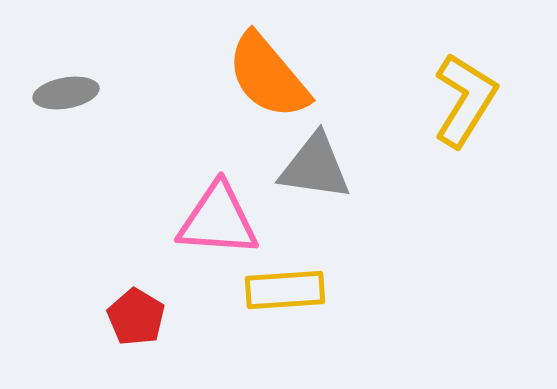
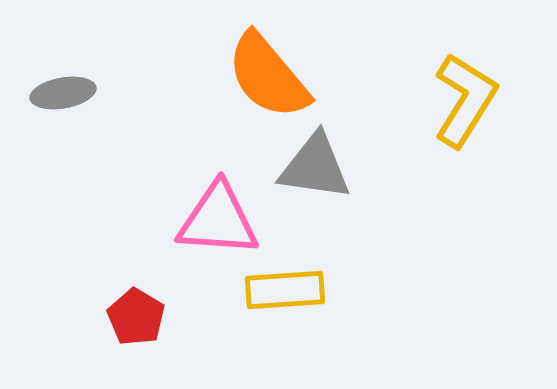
gray ellipse: moved 3 px left
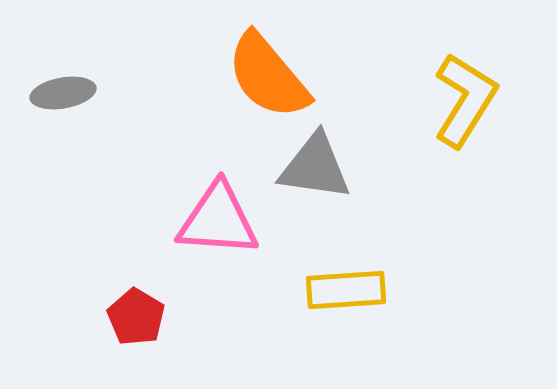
yellow rectangle: moved 61 px right
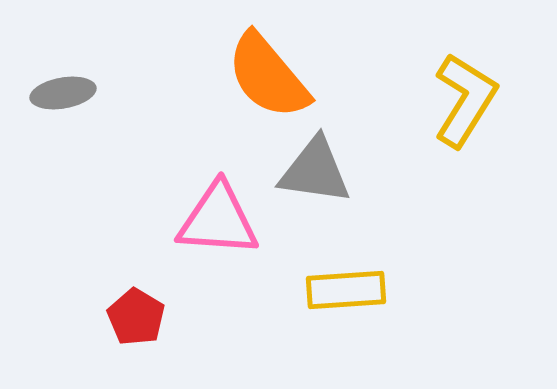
gray triangle: moved 4 px down
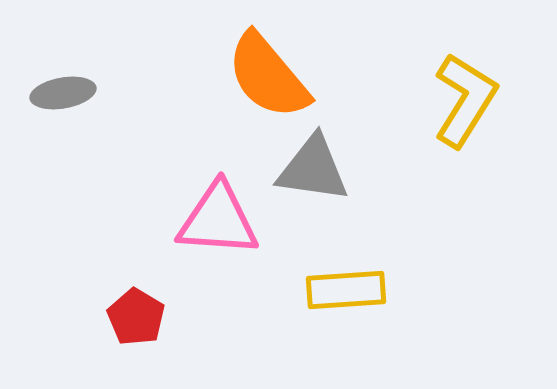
gray triangle: moved 2 px left, 2 px up
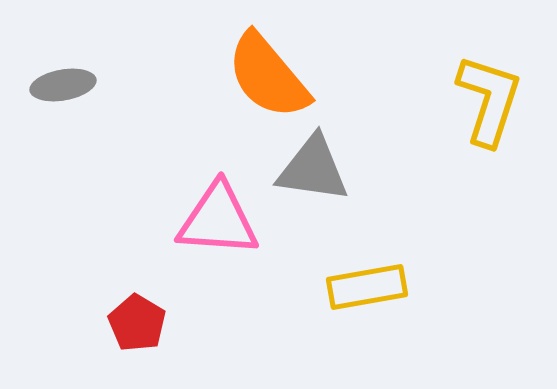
gray ellipse: moved 8 px up
yellow L-shape: moved 24 px right; rotated 14 degrees counterclockwise
yellow rectangle: moved 21 px right, 3 px up; rotated 6 degrees counterclockwise
red pentagon: moved 1 px right, 6 px down
